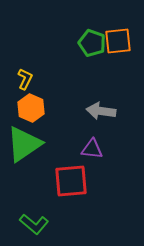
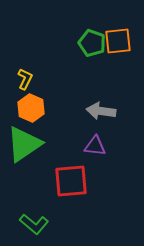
purple triangle: moved 3 px right, 3 px up
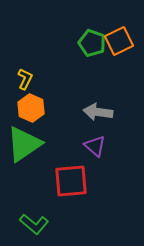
orange square: moved 1 px right; rotated 20 degrees counterclockwise
gray arrow: moved 3 px left, 1 px down
purple triangle: rotated 35 degrees clockwise
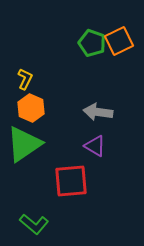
purple triangle: rotated 10 degrees counterclockwise
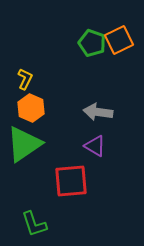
orange square: moved 1 px up
green L-shape: rotated 32 degrees clockwise
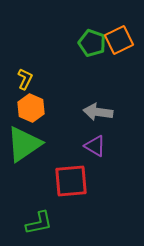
green L-shape: moved 5 px right, 1 px up; rotated 84 degrees counterclockwise
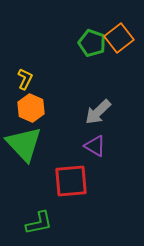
orange square: moved 2 px up; rotated 12 degrees counterclockwise
gray arrow: rotated 52 degrees counterclockwise
green triangle: rotated 39 degrees counterclockwise
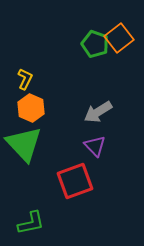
green pentagon: moved 3 px right, 1 px down
gray arrow: rotated 12 degrees clockwise
purple triangle: rotated 15 degrees clockwise
red square: moved 4 px right; rotated 15 degrees counterclockwise
green L-shape: moved 8 px left
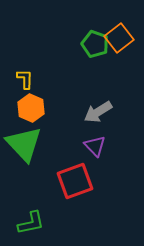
yellow L-shape: rotated 25 degrees counterclockwise
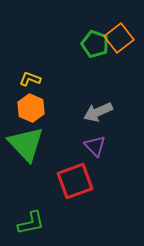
yellow L-shape: moved 5 px right; rotated 70 degrees counterclockwise
gray arrow: rotated 8 degrees clockwise
green triangle: moved 2 px right
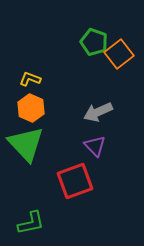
orange square: moved 16 px down
green pentagon: moved 1 px left, 2 px up
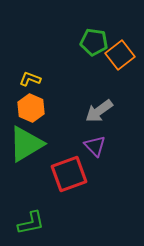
green pentagon: rotated 12 degrees counterclockwise
orange square: moved 1 px right, 1 px down
gray arrow: moved 1 px right, 1 px up; rotated 12 degrees counterclockwise
green triangle: rotated 42 degrees clockwise
red square: moved 6 px left, 7 px up
